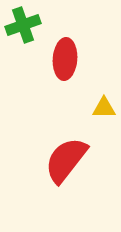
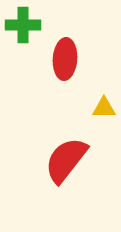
green cross: rotated 20 degrees clockwise
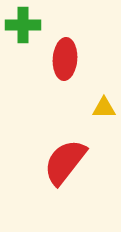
red semicircle: moved 1 px left, 2 px down
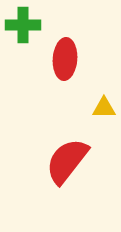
red semicircle: moved 2 px right, 1 px up
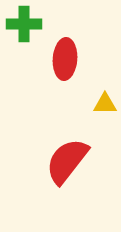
green cross: moved 1 px right, 1 px up
yellow triangle: moved 1 px right, 4 px up
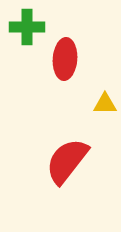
green cross: moved 3 px right, 3 px down
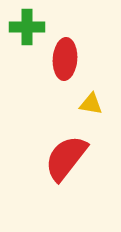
yellow triangle: moved 14 px left; rotated 10 degrees clockwise
red semicircle: moved 1 px left, 3 px up
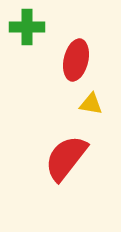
red ellipse: moved 11 px right, 1 px down; rotated 9 degrees clockwise
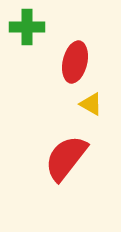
red ellipse: moved 1 px left, 2 px down
yellow triangle: rotated 20 degrees clockwise
